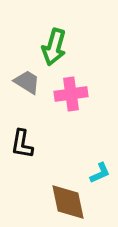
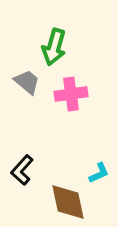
gray trapezoid: rotated 8 degrees clockwise
black L-shape: moved 26 px down; rotated 32 degrees clockwise
cyan L-shape: moved 1 px left
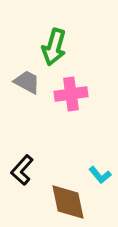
gray trapezoid: rotated 12 degrees counterclockwise
cyan L-shape: moved 1 px right, 2 px down; rotated 75 degrees clockwise
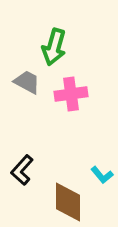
cyan L-shape: moved 2 px right
brown diamond: rotated 12 degrees clockwise
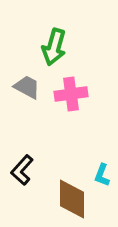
gray trapezoid: moved 5 px down
cyan L-shape: rotated 60 degrees clockwise
brown diamond: moved 4 px right, 3 px up
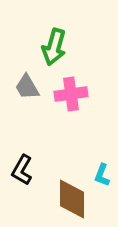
gray trapezoid: rotated 148 degrees counterclockwise
black L-shape: rotated 12 degrees counterclockwise
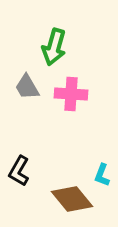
pink cross: rotated 12 degrees clockwise
black L-shape: moved 3 px left, 1 px down
brown diamond: rotated 39 degrees counterclockwise
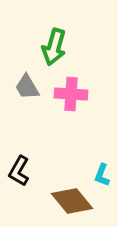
brown diamond: moved 2 px down
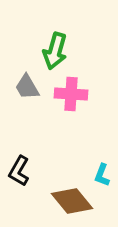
green arrow: moved 1 px right, 4 px down
